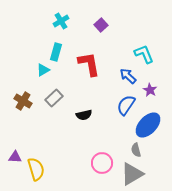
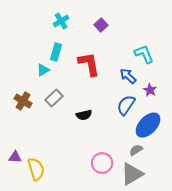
gray semicircle: rotated 72 degrees clockwise
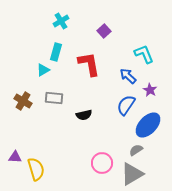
purple square: moved 3 px right, 6 px down
gray rectangle: rotated 48 degrees clockwise
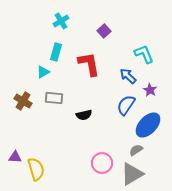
cyan triangle: moved 2 px down
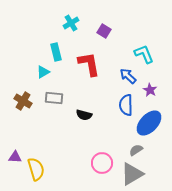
cyan cross: moved 10 px right, 2 px down
purple square: rotated 16 degrees counterclockwise
cyan rectangle: rotated 30 degrees counterclockwise
blue semicircle: rotated 35 degrees counterclockwise
black semicircle: rotated 28 degrees clockwise
blue ellipse: moved 1 px right, 2 px up
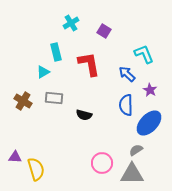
blue arrow: moved 1 px left, 2 px up
gray triangle: rotated 30 degrees clockwise
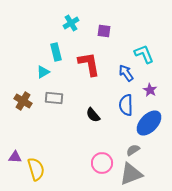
purple square: rotated 24 degrees counterclockwise
blue arrow: moved 1 px left, 1 px up; rotated 12 degrees clockwise
black semicircle: moved 9 px right; rotated 35 degrees clockwise
gray semicircle: moved 3 px left
gray triangle: moved 1 px left; rotated 20 degrees counterclockwise
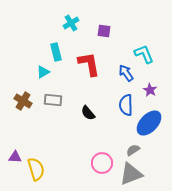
gray rectangle: moved 1 px left, 2 px down
black semicircle: moved 5 px left, 2 px up
